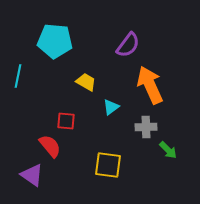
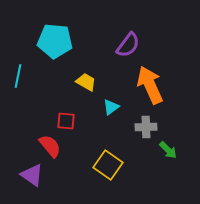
yellow square: rotated 28 degrees clockwise
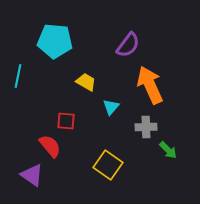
cyan triangle: rotated 12 degrees counterclockwise
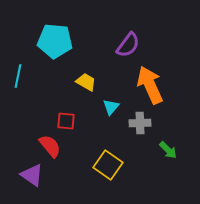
gray cross: moved 6 px left, 4 px up
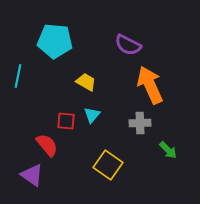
purple semicircle: rotated 80 degrees clockwise
cyan triangle: moved 19 px left, 8 px down
red semicircle: moved 3 px left, 1 px up
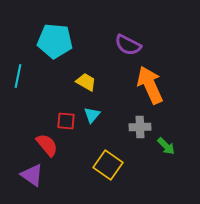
gray cross: moved 4 px down
green arrow: moved 2 px left, 4 px up
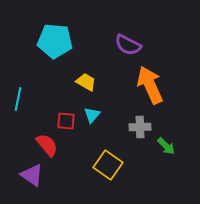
cyan line: moved 23 px down
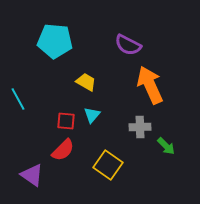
cyan line: rotated 40 degrees counterclockwise
red semicircle: moved 16 px right, 5 px down; rotated 85 degrees clockwise
